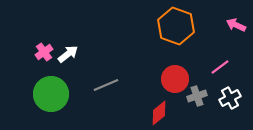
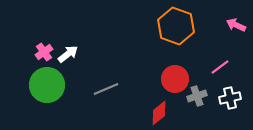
gray line: moved 4 px down
green circle: moved 4 px left, 9 px up
white cross: rotated 15 degrees clockwise
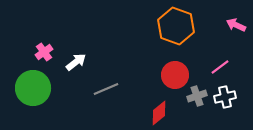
white arrow: moved 8 px right, 8 px down
red circle: moved 4 px up
green circle: moved 14 px left, 3 px down
white cross: moved 5 px left, 1 px up
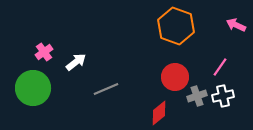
pink line: rotated 18 degrees counterclockwise
red circle: moved 2 px down
white cross: moved 2 px left, 1 px up
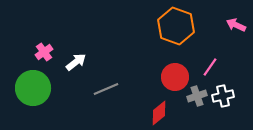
pink line: moved 10 px left
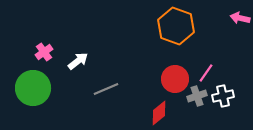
pink arrow: moved 4 px right, 7 px up; rotated 12 degrees counterclockwise
white arrow: moved 2 px right, 1 px up
pink line: moved 4 px left, 6 px down
red circle: moved 2 px down
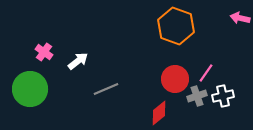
pink cross: rotated 18 degrees counterclockwise
green circle: moved 3 px left, 1 px down
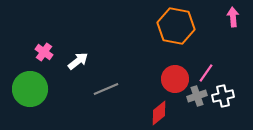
pink arrow: moved 7 px left, 1 px up; rotated 72 degrees clockwise
orange hexagon: rotated 9 degrees counterclockwise
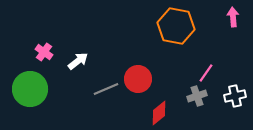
red circle: moved 37 px left
white cross: moved 12 px right
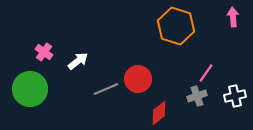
orange hexagon: rotated 6 degrees clockwise
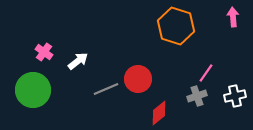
green circle: moved 3 px right, 1 px down
